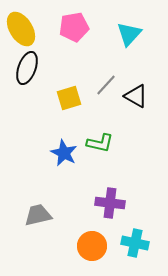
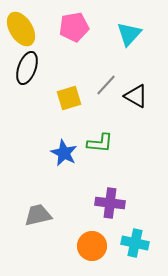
green L-shape: rotated 8 degrees counterclockwise
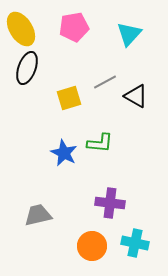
gray line: moved 1 px left, 3 px up; rotated 20 degrees clockwise
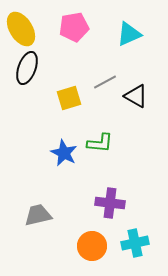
cyan triangle: rotated 24 degrees clockwise
cyan cross: rotated 24 degrees counterclockwise
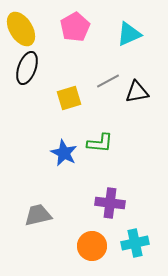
pink pentagon: moved 1 px right; rotated 20 degrees counterclockwise
gray line: moved 3 px right, 1 px up
black triangle: moved 1 px right, 4 px up; rotated 40 degrees counterclockwise
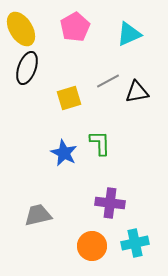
green L-shape: rotated 96 degrees counterclockwise
